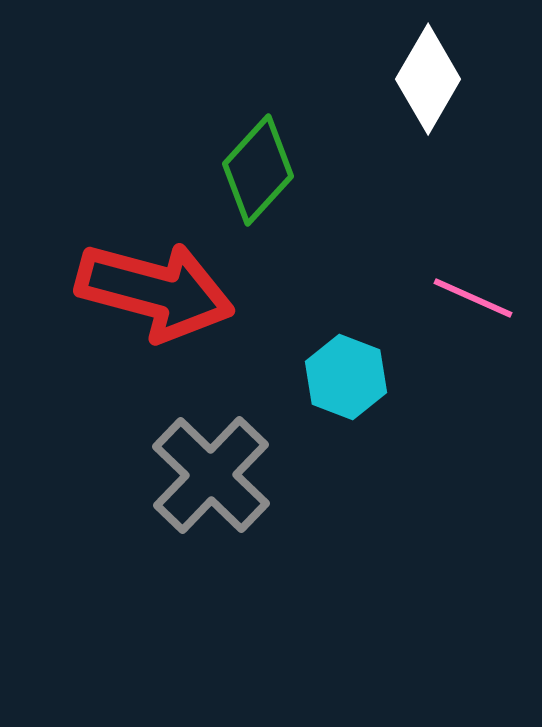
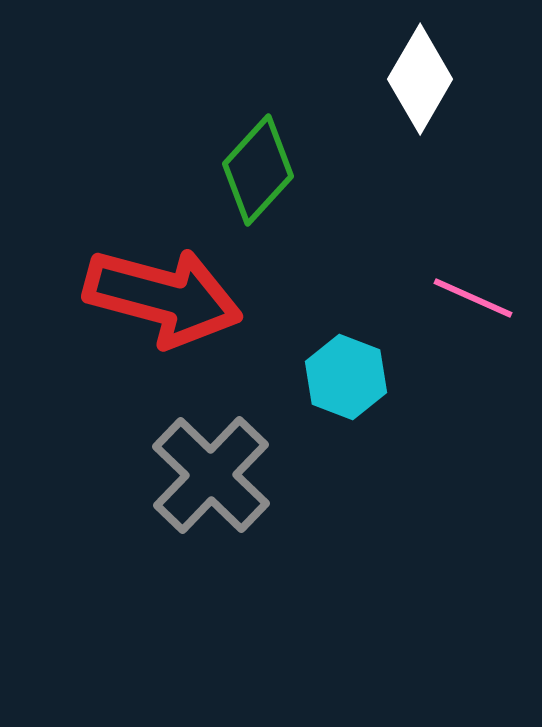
white diamond: moved 8 px left
red arrow: moved 8 px right, 6 px down
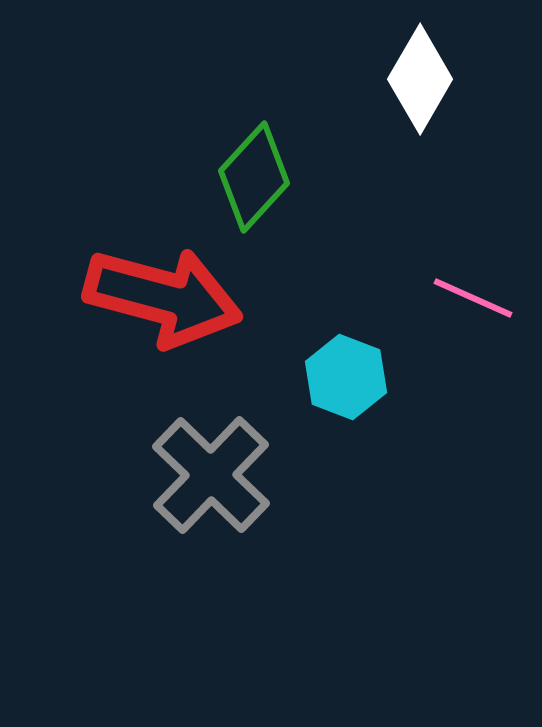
green diamond: moved 4 px left, 7 px down
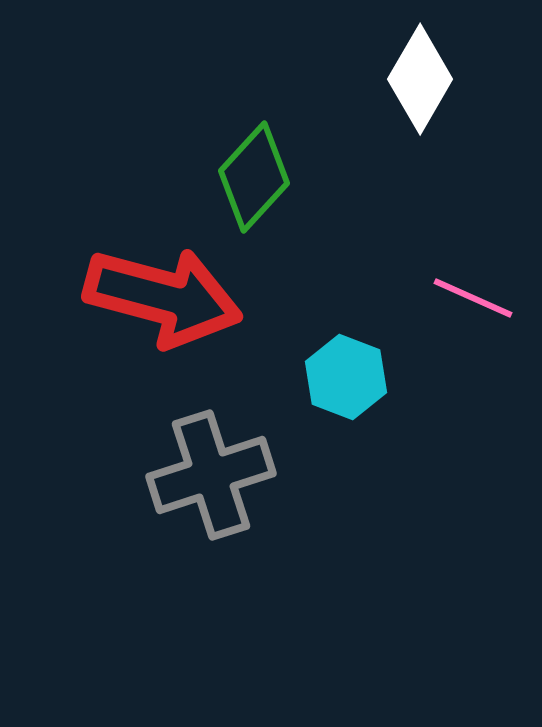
gray cross: rotated 28 degrees clockwise
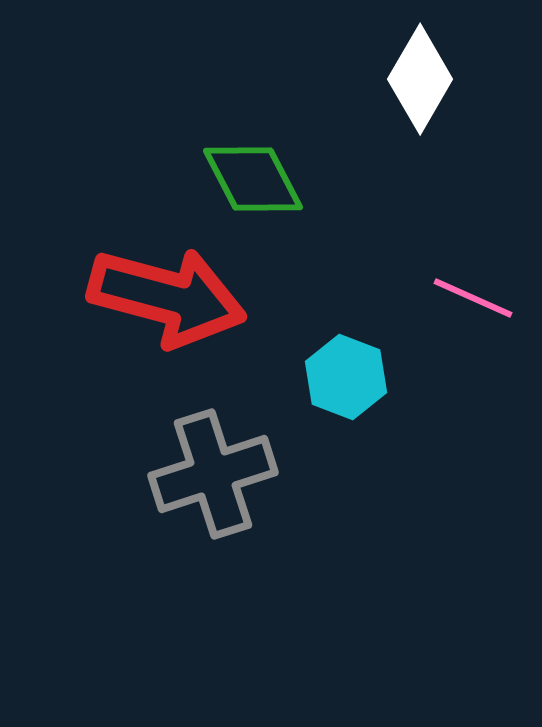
green diamond: moved 1 px left, 2 px down; rotated 70 degrees counterclockwise
red arrow: moved 4 px right
gray cross: moved 2 px right, 1 px up
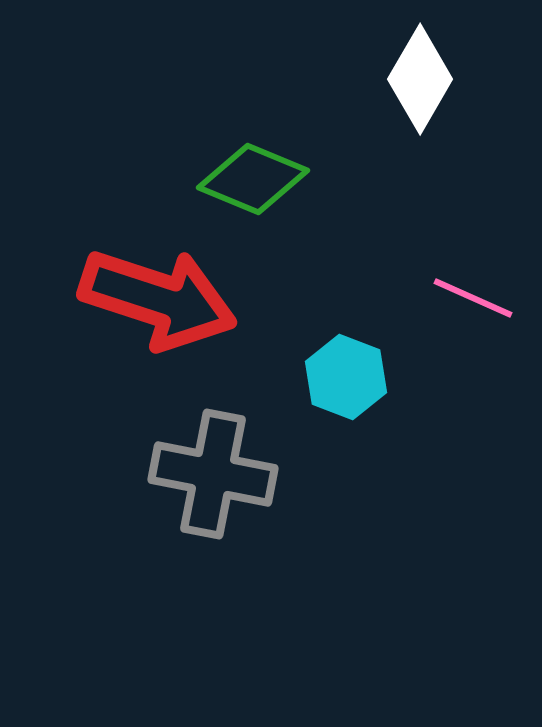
green diamond: rotated 40 degrees counterclockwise
red arrow: moved 9 px left, 2 px down; rotated 3 degrees clockwise
gray cross: rotated 29 degrees clockwise
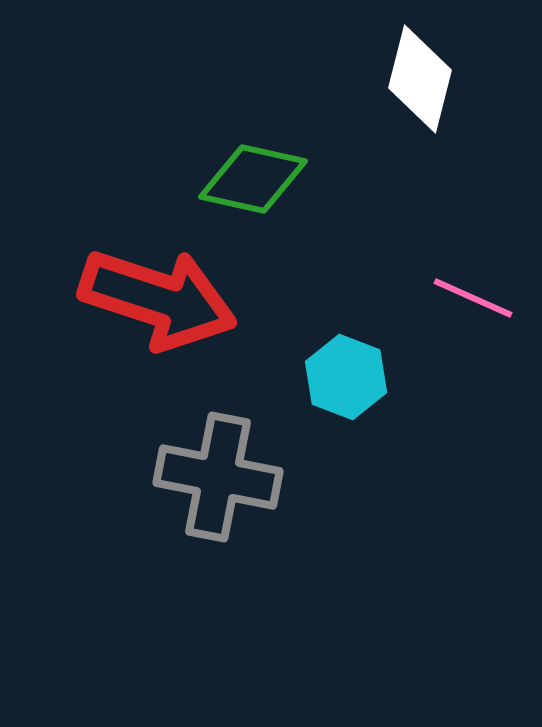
white diamond: rotated 16 degrees counterclockwise
green diamond: rotated 10 degrees counterclockwise
gray cross: moved 5 px right, 3 px down
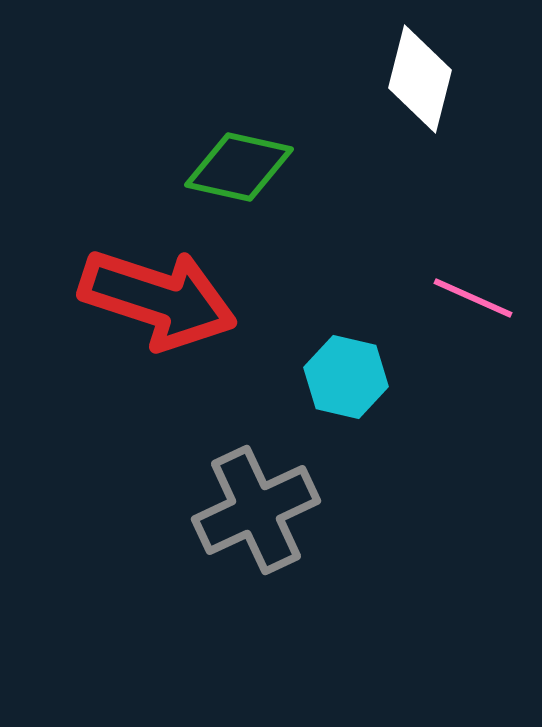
green diamond: moved 14 px left, 12 px up
cyan hexagon: rotated 8 degrees counterclockwise
gray cross: moved 38 px right, 33 px down; rotated 36 degrees counterclockwise
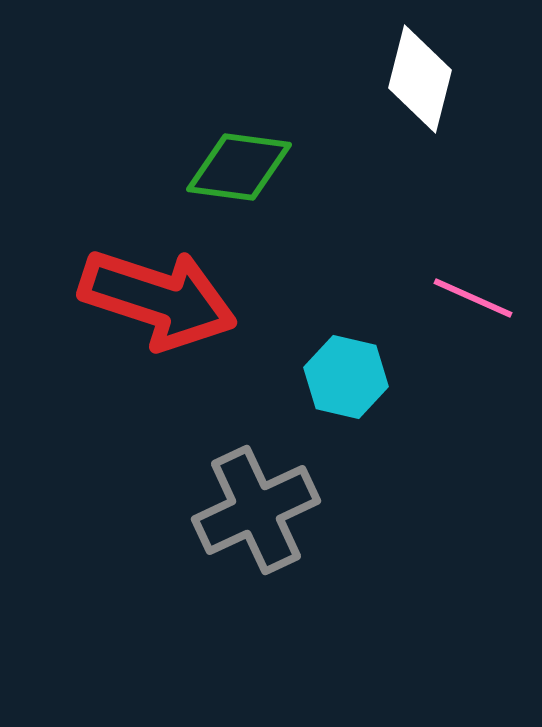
green diamond: rotated 5 degrees counterclockwise
